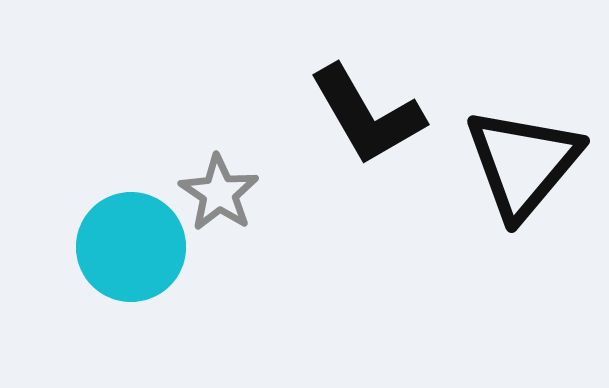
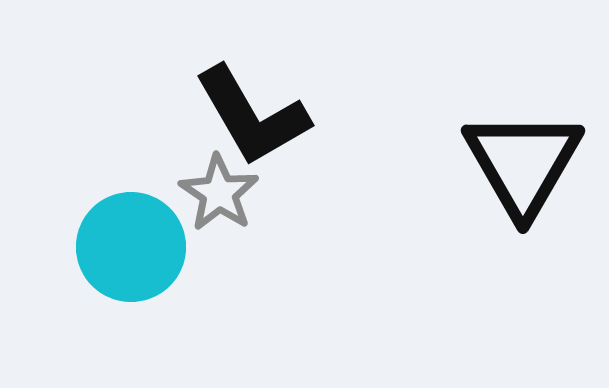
black L-shape: moved 115 px left, 1 px down
black triangle: rotated 10 degrees counterclockwise
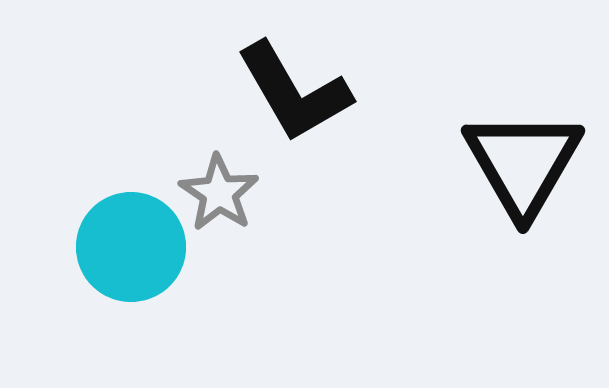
black L-shape: moved 42 px right, 24 px up
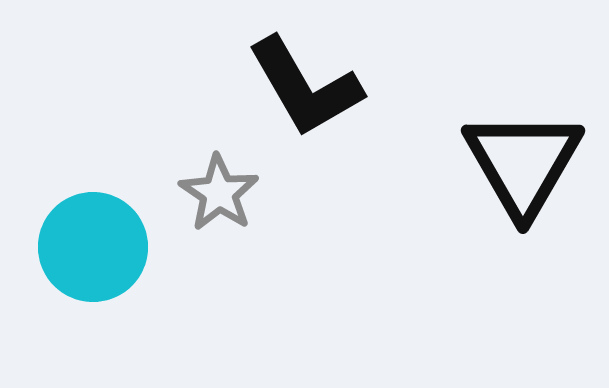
black L-shape: moved 11 px right, 5 px up
cyan circle: moved 38 px left
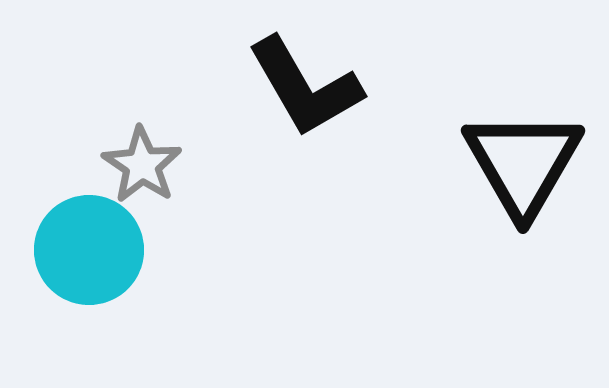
gray star: moved 77 px left, 28 px up
cyan circle: moved 4 px left, 3 px down
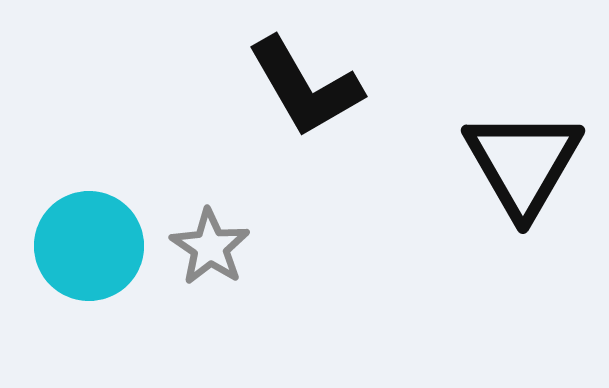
gray star: moved 68 px right, 82 px down
cyan circle: moved 4 px up
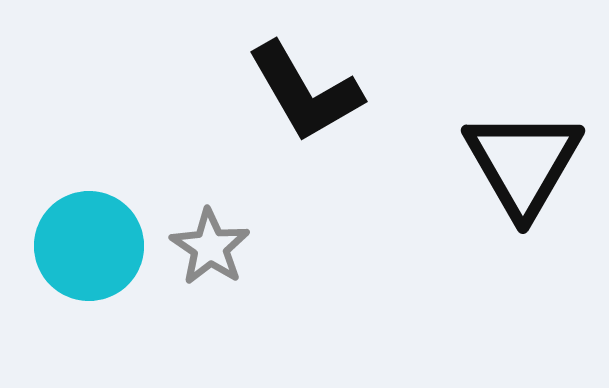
black L-shape: moved 5 px down
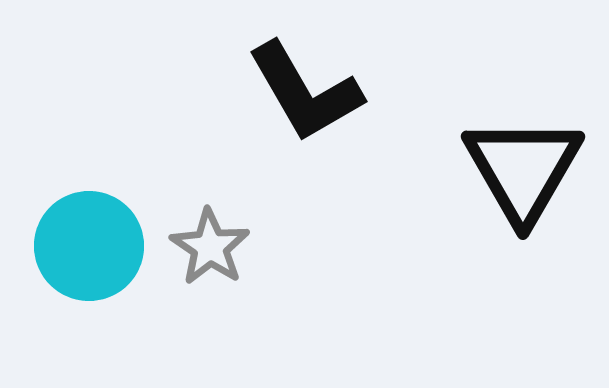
black triangle: moved 6 px down
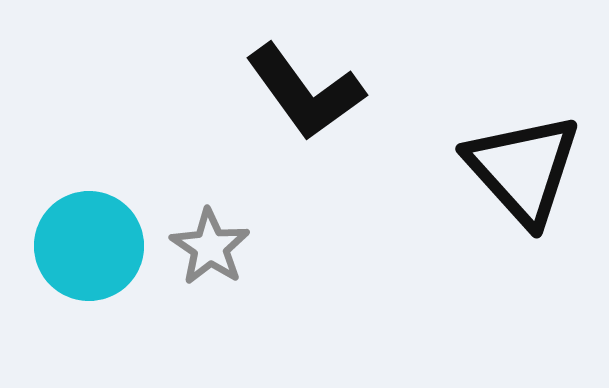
black L-shape: rotated 6 degrees counterclockwise
black triangle: rotated 12 degrees counterclockwise
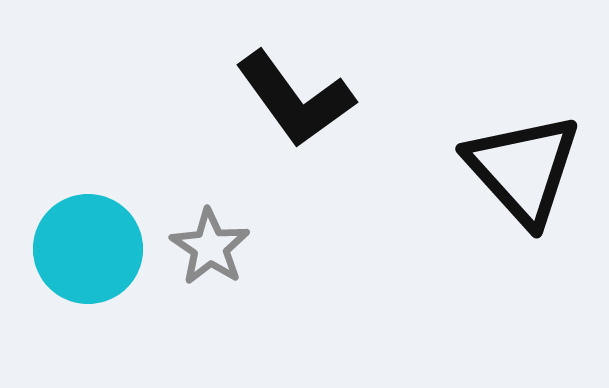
black L-shape: moved 10 px left, 7 px down
cyan circle: moved 1 px left, 3 px down
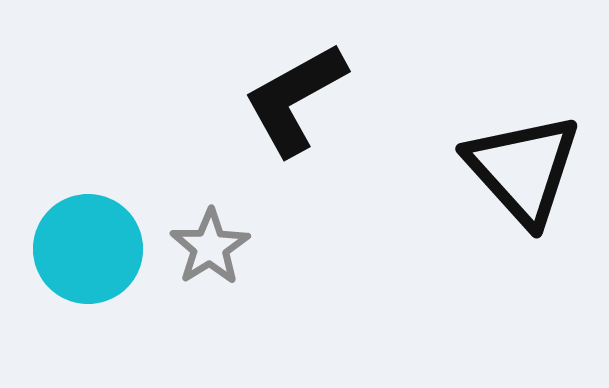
black L-shape: rotated 97 degrees clockwise
gray star: rotated 6 degrees clockwise
